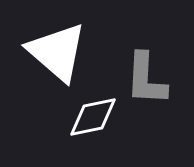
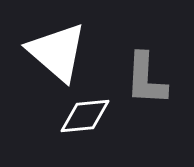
white diamond: moved 8 px left, 1 px up; rotated 6 degrees clockwise
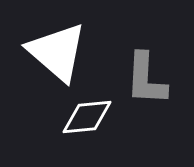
white diamond: moved 2 px right, 1 px down
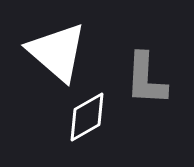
white diamond: rotated 24 degrees counterclockwise
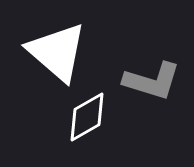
gray L-shape: moved 6 px right, 2 px down; rotated 76 degrees counterclockwise
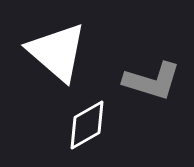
white diamond: moved 8 px down
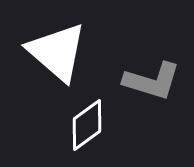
white diamond: rotated 6 degrees counterclockwise
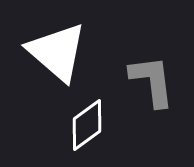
gray L-shape: rotated 114 degrees counterclockwise
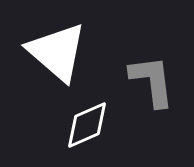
white diamond: rotated 12 degrees clockwise
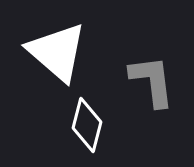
white diamond: rotated 52 degrees counterclockwise
